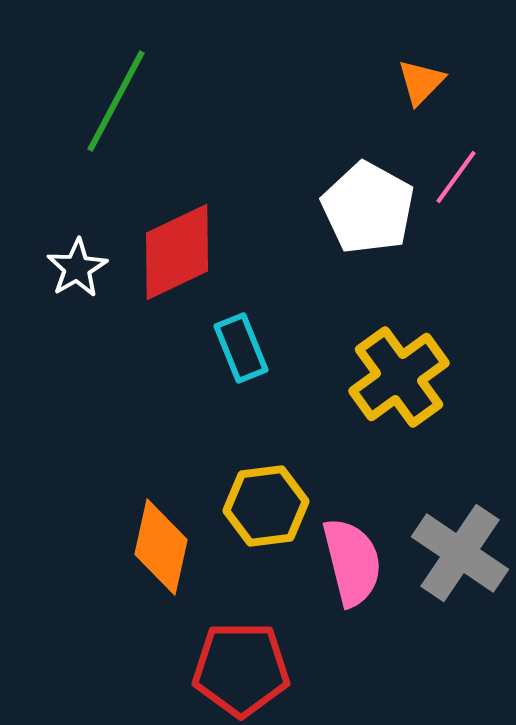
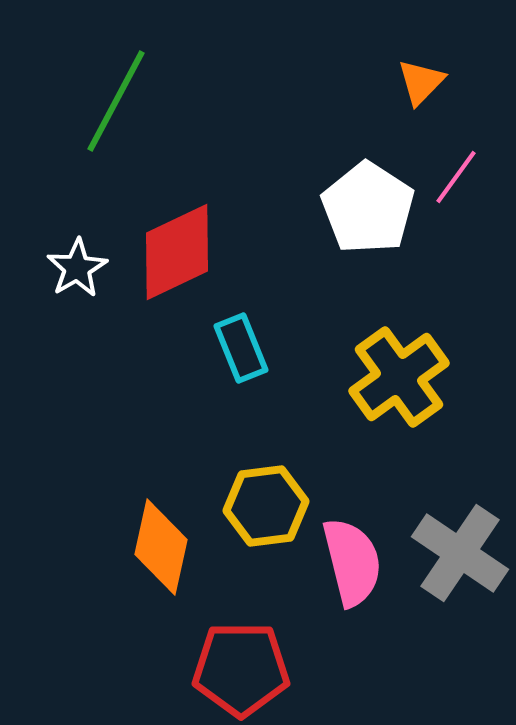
white pentagon: rotated 4 degrees clockwise
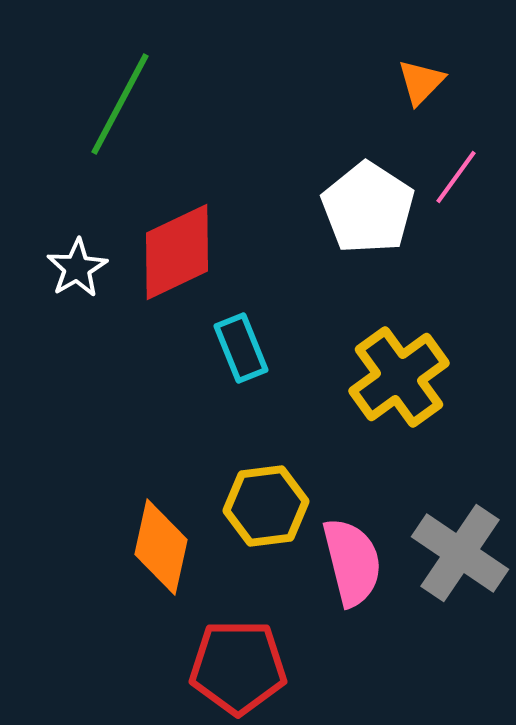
green line: moved 4 px right, 3 px down
red pentagon: moved 3 px left, 2 px up
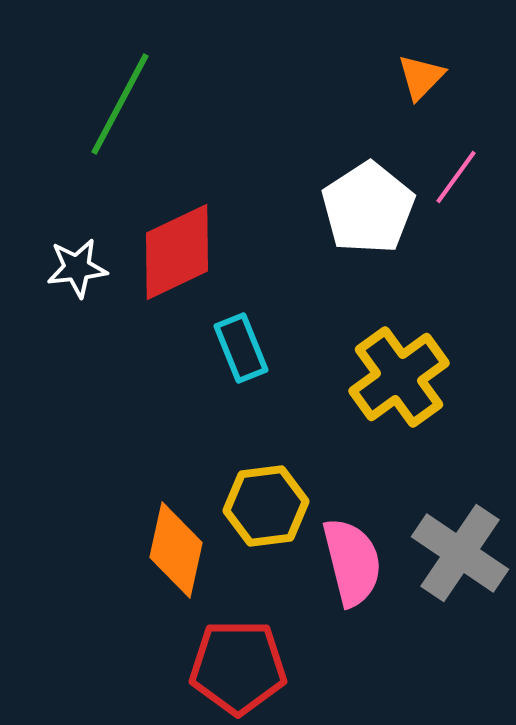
orange triangle: moved 5 px up
white pentagon: rotated 6 degrees clockwise
white star: rotated 24 degrees clockwise
orange diamond: moved 15 px right, 3 px down
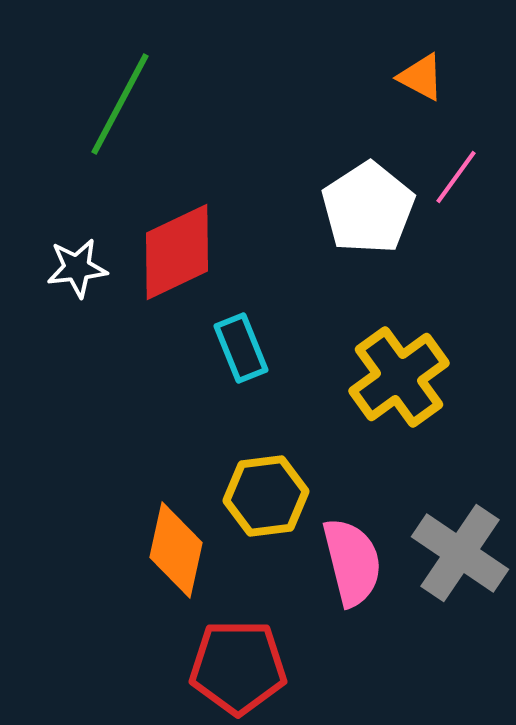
orange triangle: rotated 46 degrees counterclockwise
yellow hexagon: moved 10 px up
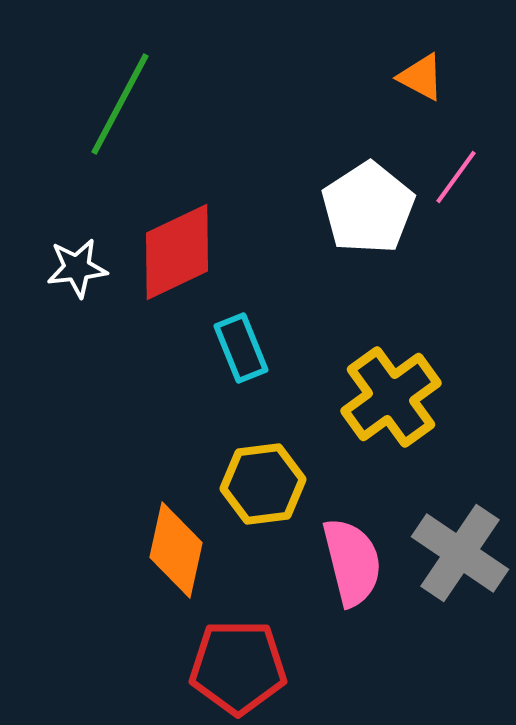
yellow cross: moved 8 px left, 20 px down
yellow hexagon: moved 3 px left, 12 px up
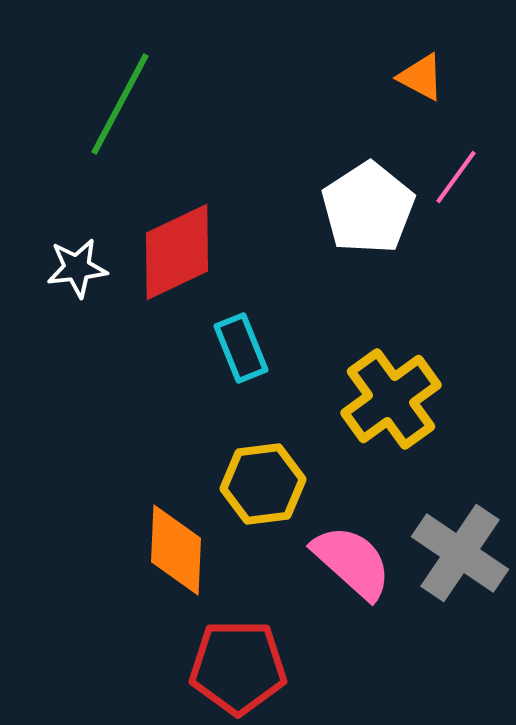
yellow cross: moved 2 px down
orange diamond: rotated 10 degrees counterclockwise
pink semicircle: rotated 34 degrees counterclockwise
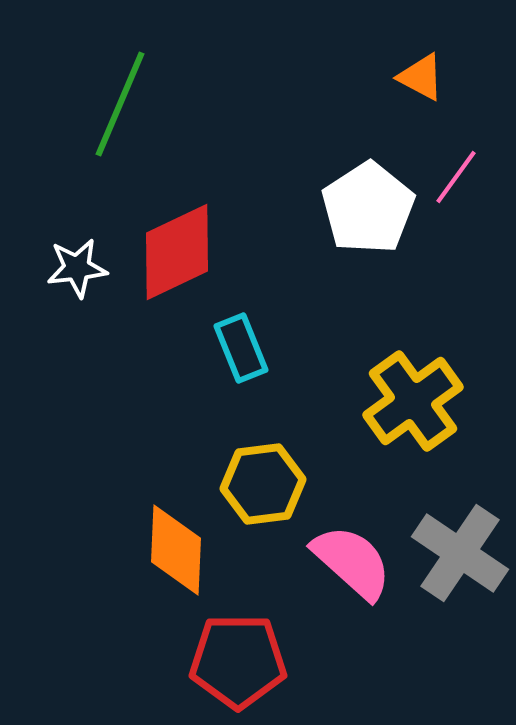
green line: rotated 5 degrees counterclockwise
yellow cross: moved 22 px right, 2 px down
red pentagon: moved 6 px up
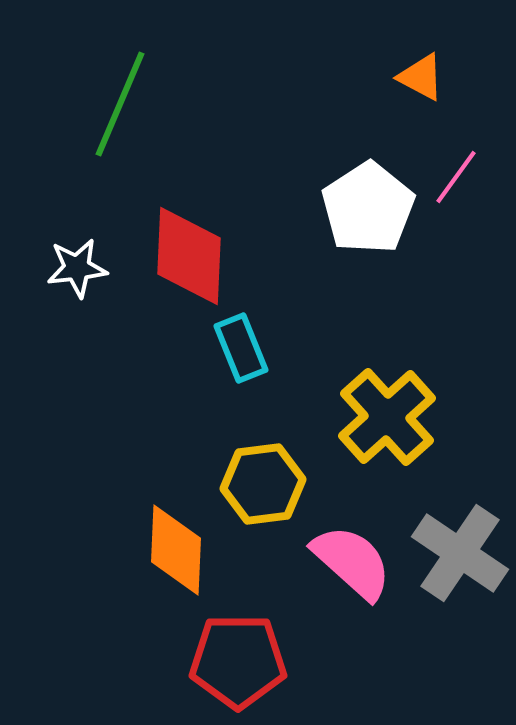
red diamond: moved 12 px right, 4 px down; rotated 62 degrees counterclockwise
yellow cross: moved 26 px left, 16 px down; rotated 6 degrees counterclockwise
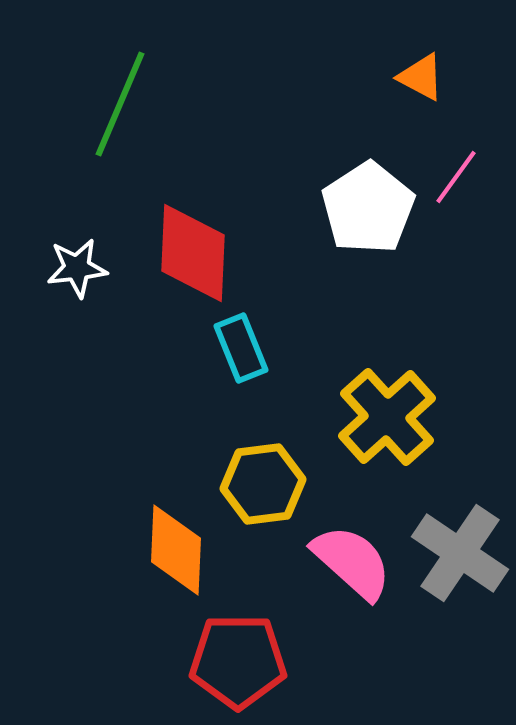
red diamond: moved 4 px right, 3 px up
